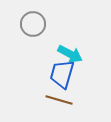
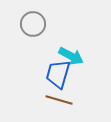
cyan arrow: moved 1 px right, 2 px down
blue trapezoid: moved 4 px left
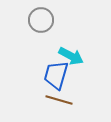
gray circle: moved 8 px right, 4 px up
blue trapezoid: moved 2 px left, 1 px down
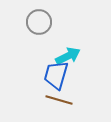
gray circle: moved 2 px left, 2 px down
cyan arrow: moved 3 px left; rotated 55 degrees counterclockwise
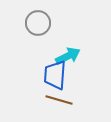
gray circle: moved 1 px left, 1 px down
blue trapezoid: moved 1 px left; rotated 12 degrees counterclockwise
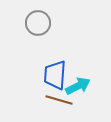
cyan arrow: moved 10 px right, 30 px down
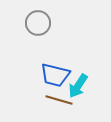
blue trapezoid: rotated 80 degrees counterclockwise
cyan arrow: rotated 150 degrees clockwise
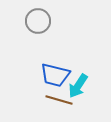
gray circle: moved 2 px up
